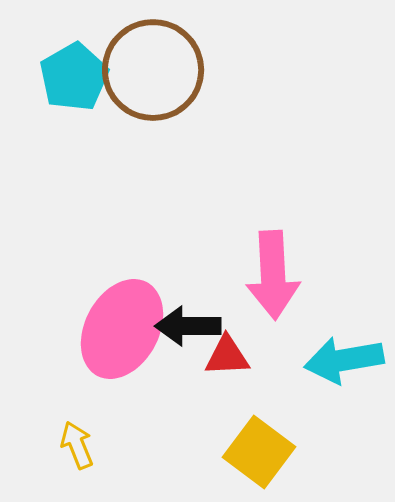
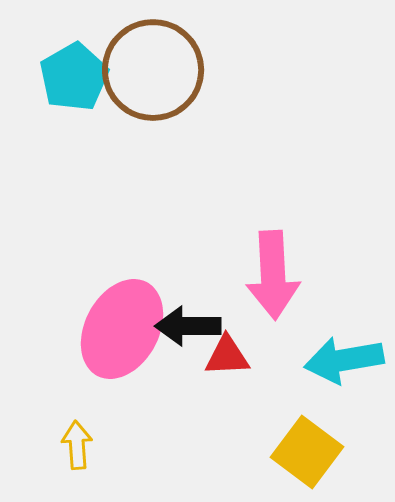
yellow arrow: rotated 18 degrees clockwise
yellow square: moved 48 px right
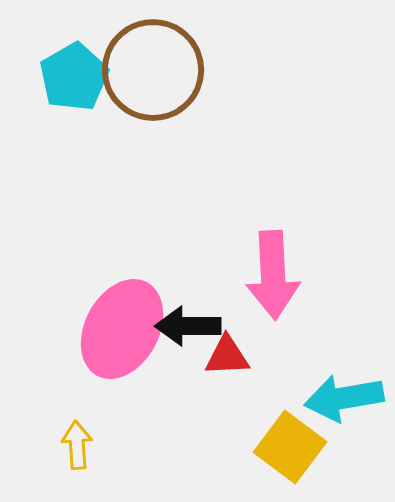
cyan arrow: moved 38 px down
yellow square: moved 17 px left, 5 px up
